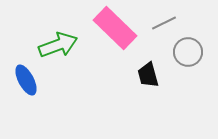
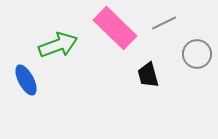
gray circle: moved 9 px right, 2 px down
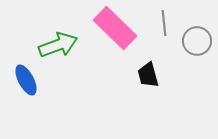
gray line: rotated 70 degrees counterclockwise
gray circle: moved 13 px up
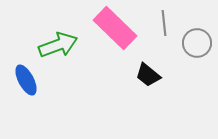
gray circle: moved 2 px down
black trapezoid: rotated 36 degrees counterclockwise
